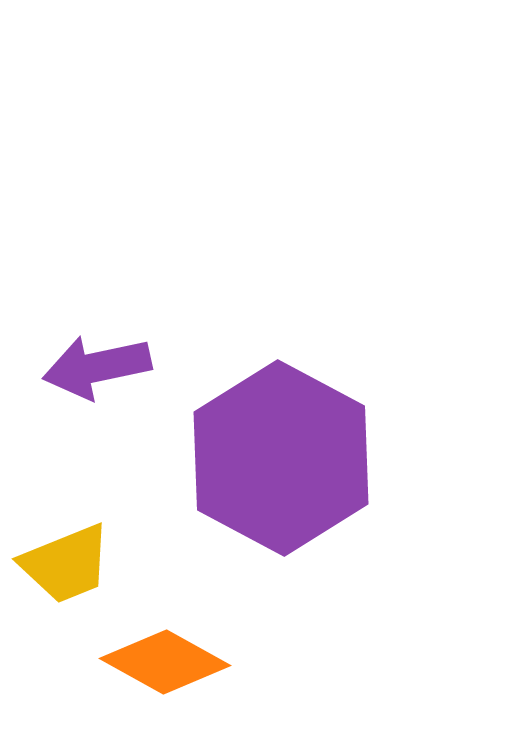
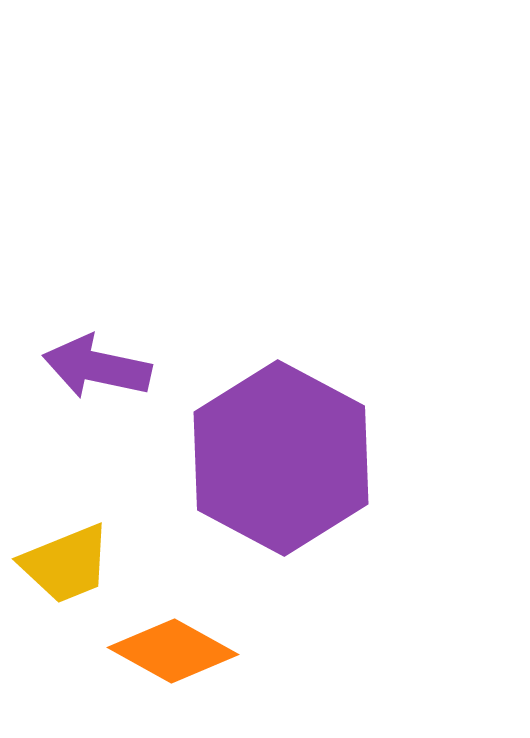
purple arrow: rotated 24 degrees clockwise
orange diamond: moved 8 px right, 11 px up
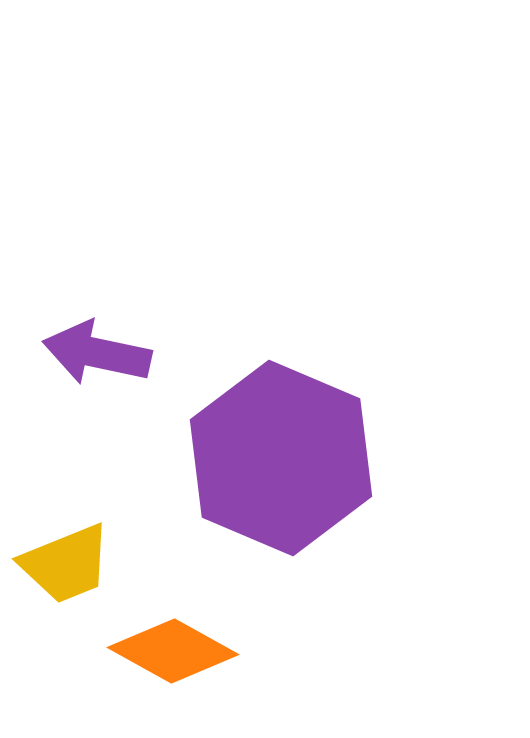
purple arrow: moved 14 px up
purple hexagon: rotated 5 degrees counterclockwise
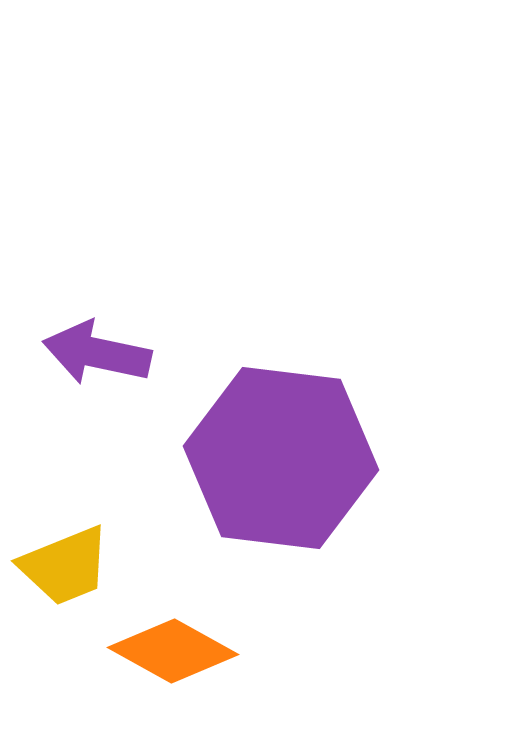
purple hexagon: rotated 16 degrees counterclockwise
yellow trapezoid: moved 1 px left, 2 px down
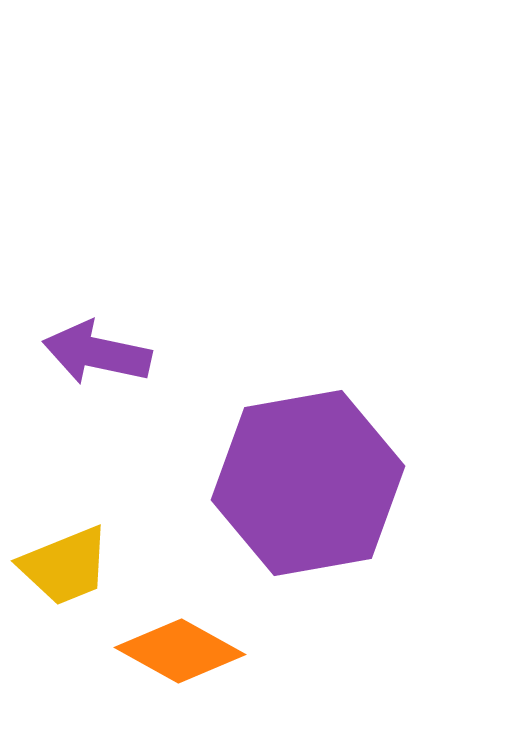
purple hexagon: moved 27 px right, 25 px down; rotated 17 degrees counterclockwise
orange diamond: moved 7 px right
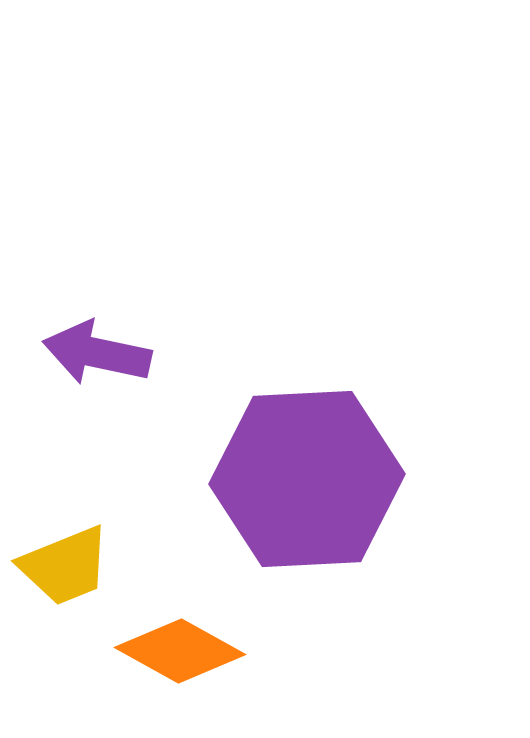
purple hexagon: moved 1 px left, 4 px up; rotated 7 degrees clockwise
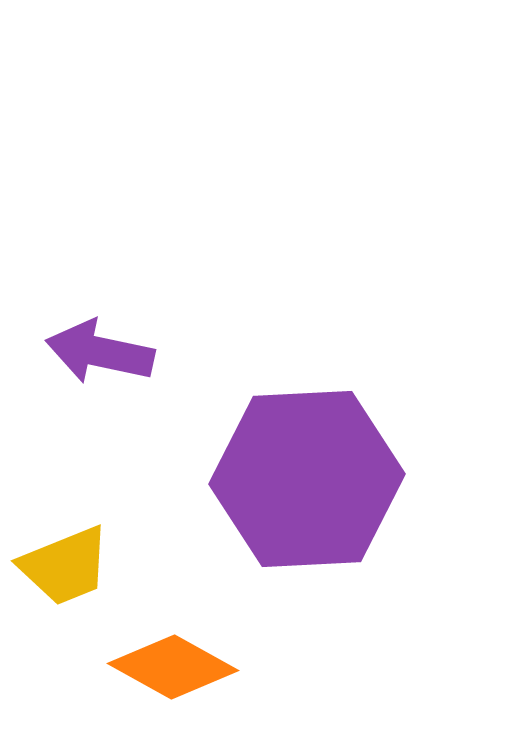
purple arrow: moved 3 px right, 1 px up
orange diamond: moved 7 px left, 16 px down
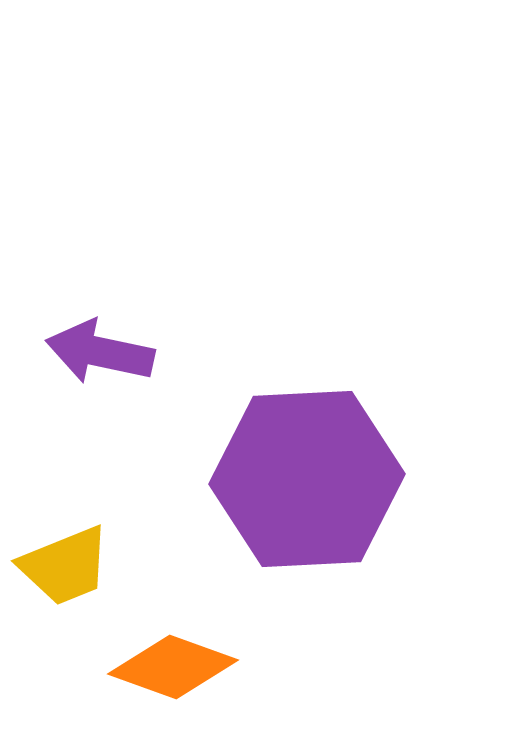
orange diamond: rotated 9 degrees counterclockwise
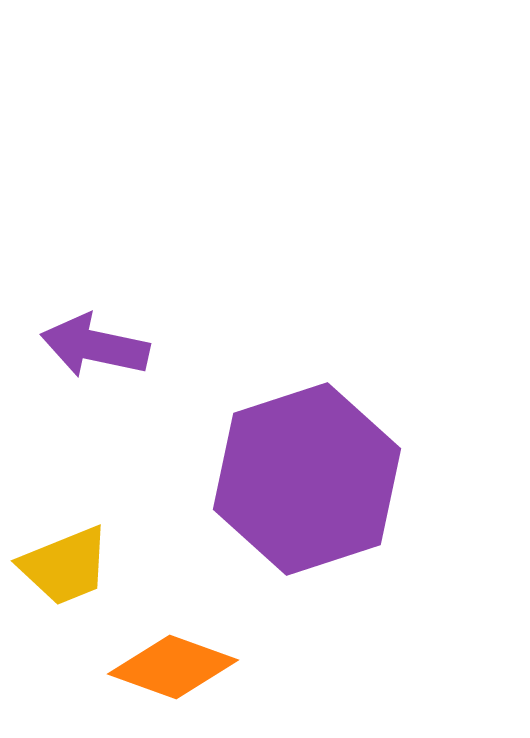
purple arrow: moved 5 px left, 6 px up
purple hexagon: rotated 15 degrees counterclockwise
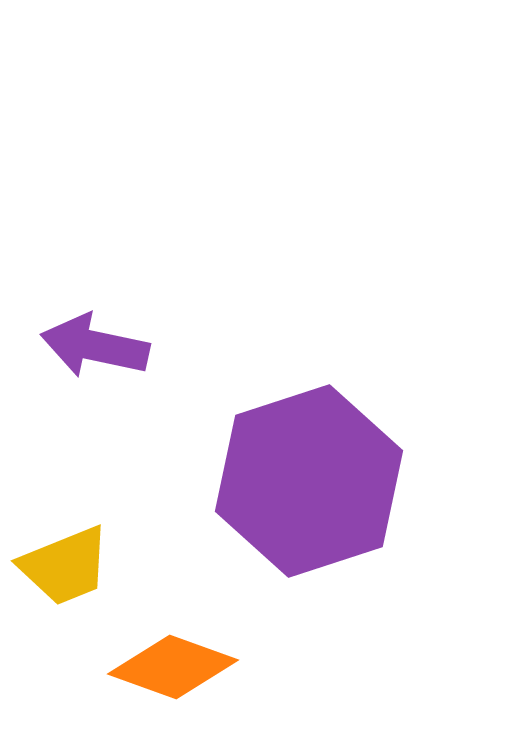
purple hexagon: moved 2 px right, 2 px down
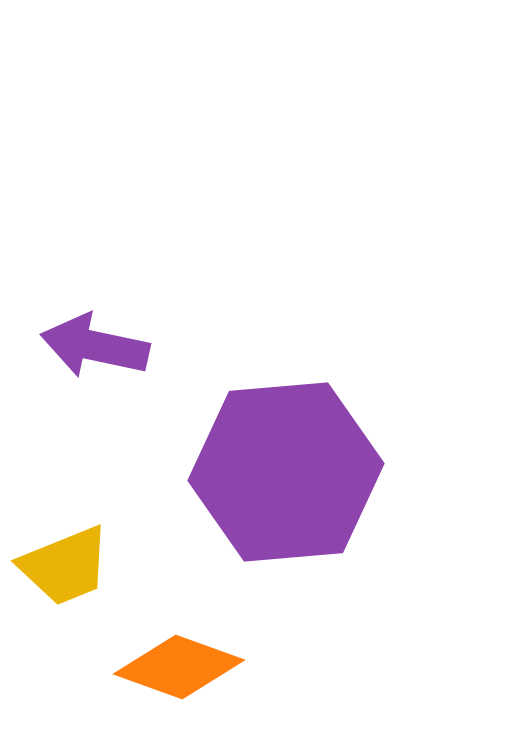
purple hexagon: moved 23 px left, 9 px up; rotated 13 degrees clockwise
orange diamond: moved 6 px right
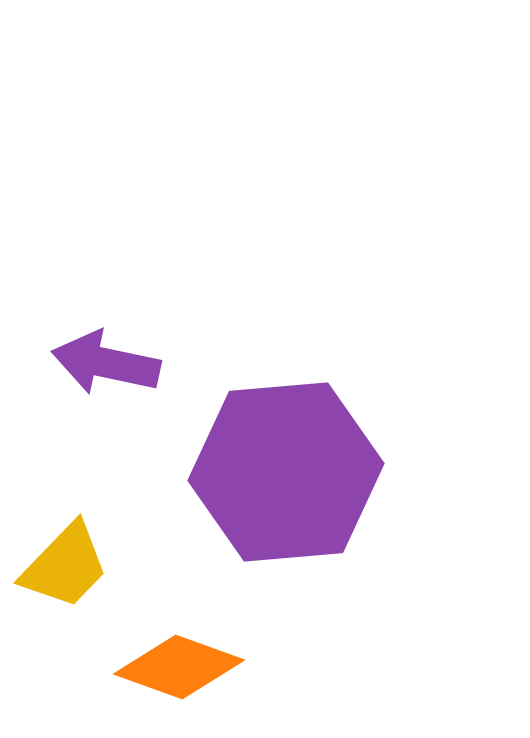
purple arrow: moved 11 px right, 17 px down
yellow trapezoid: rotated 24 degrees counterclockwise
